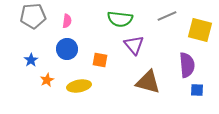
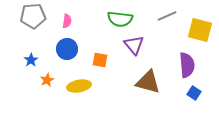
blue square: moved 3 px left, 3 px down; rotated 32 degrees clockwise
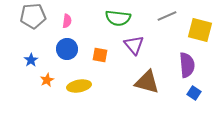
green semicircle: moved 2 px left, 1 px up
orange square: moved 5 px up
brown triangle: moved 1 px left
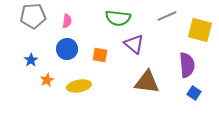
purple triangle: moved 1 px up; rotated 10 degrees counterclockwise
brown triangle: rotated 8 degrees counterclockwise
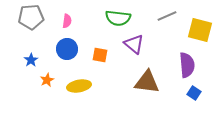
gray pentagon: moved 2 px left, 1 px down
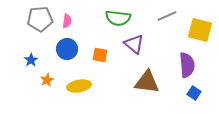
gray pentagon: moved 9 px right, 2 px down
